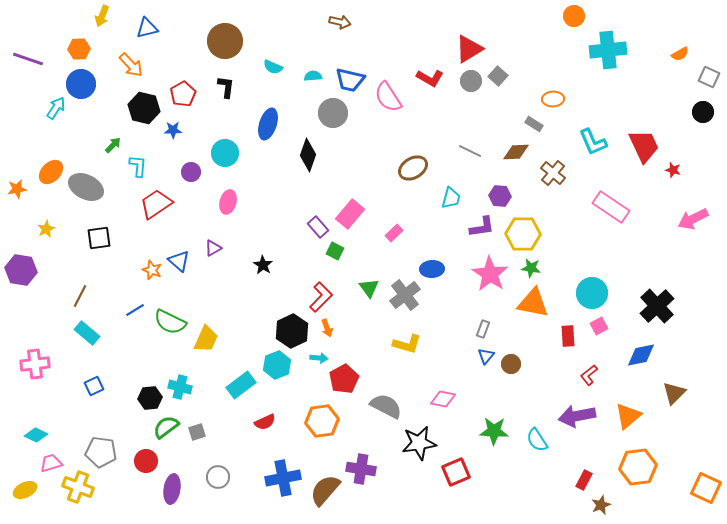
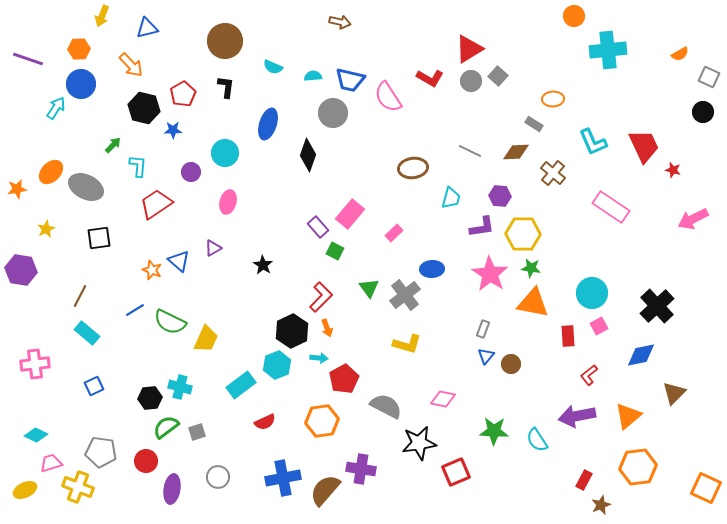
brown ellipse at (413, 168): rotated 24 degrees clockwise
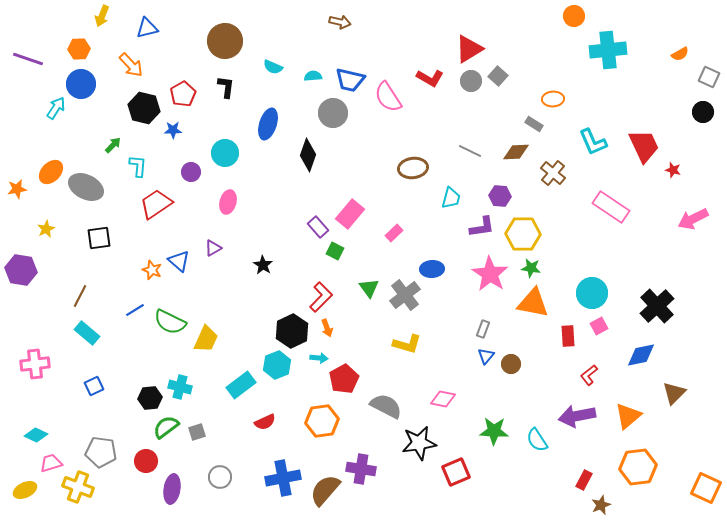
gray circle at (218, 477): moved 2 px right
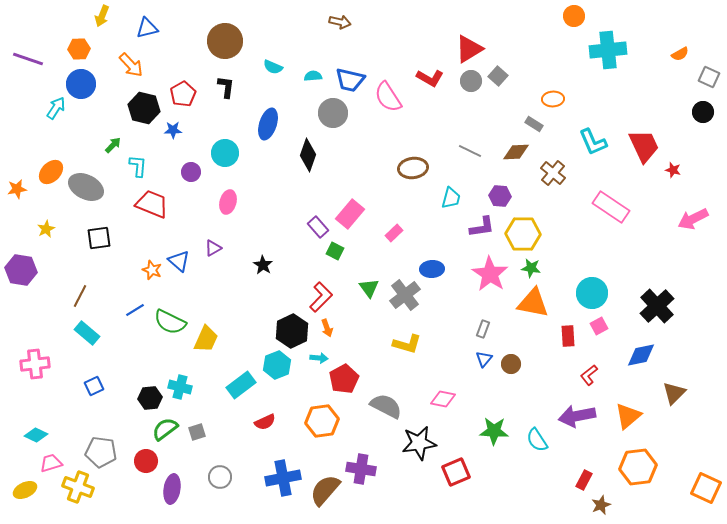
red trapezoid at (156, 204): moved 4 px left; rotated 56 degrees clockwise
blue triangle at (486, 356): moved 2 px left, 3 px down
green semicircle at (166, 427): moved 1 px left, 2 px down
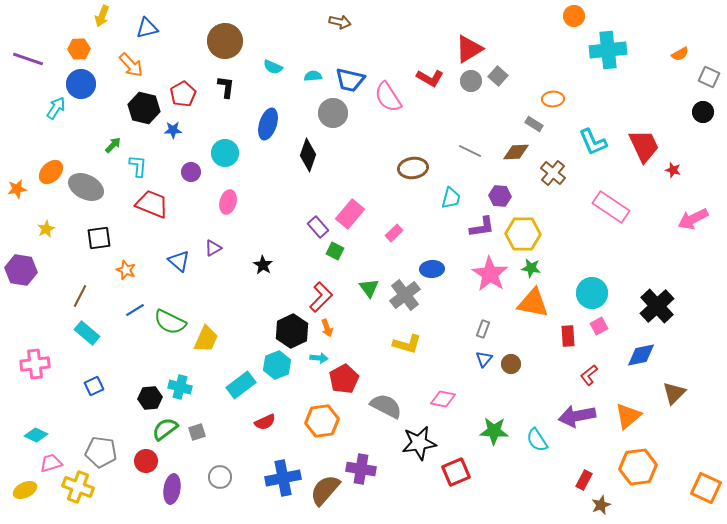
orange star at (152, 270): moved 26 px left
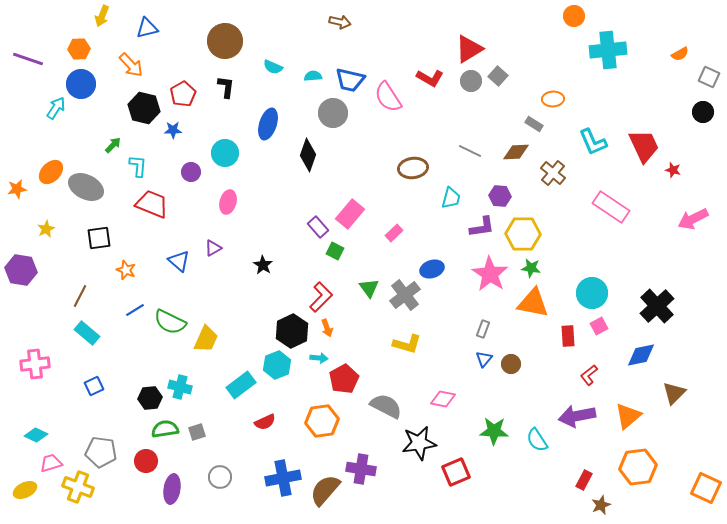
blue ellipse at (432, 269): rotated 15 degrees counterclockwise
green semicircle at (165, 429): rotated 28 degrees clockwise
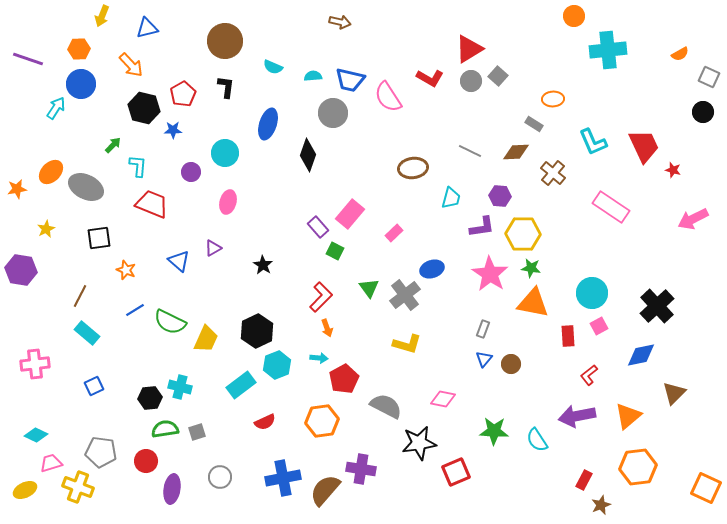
black hexagon at (292, 331): moved 35 px left
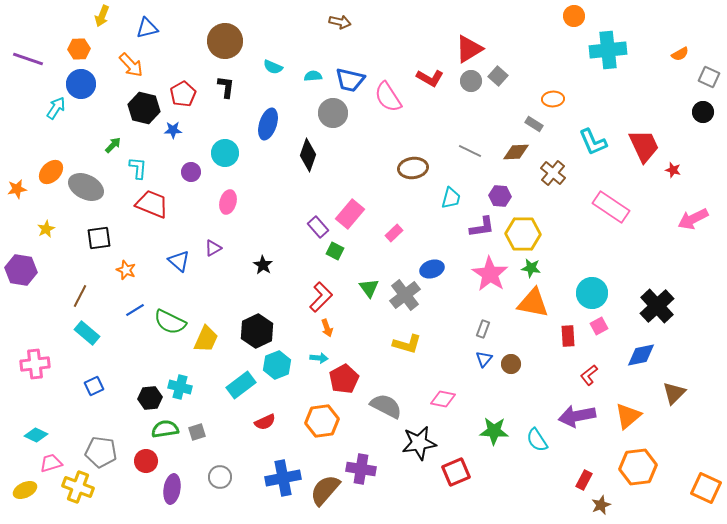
cyan L-shape at (138, 166): moved 2 px down
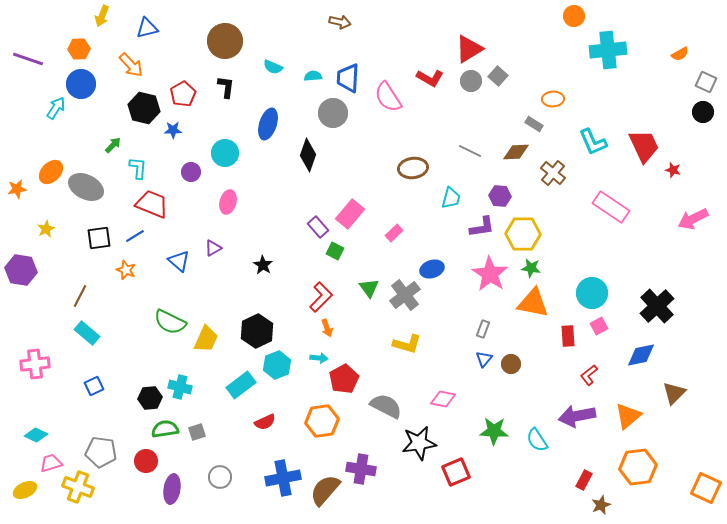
gray square at (709, 77): moved 3 px left, 5 px down
blue trapezoid at (350, 80): moved 2 px left, 2 px up; rotated 80 degrees clockwise
blue line at (135, 310): moved 74 px up
